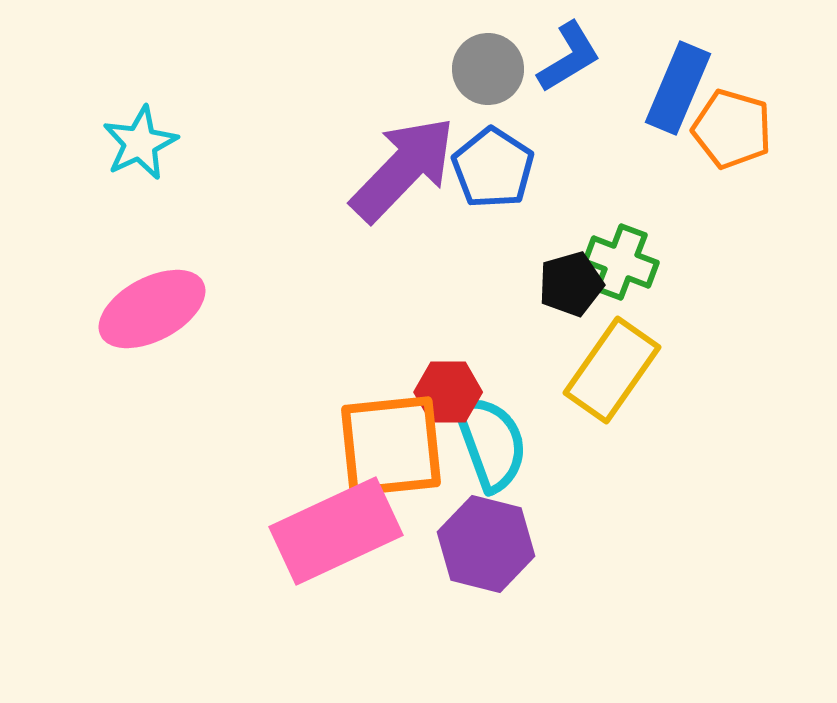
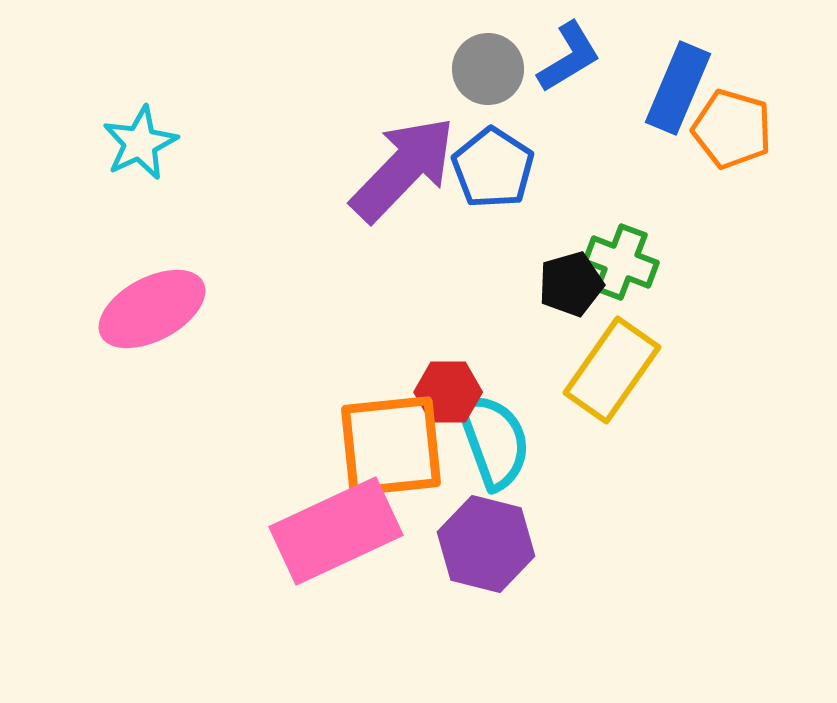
cyan semicircle: moved 3 px right, 2 px up
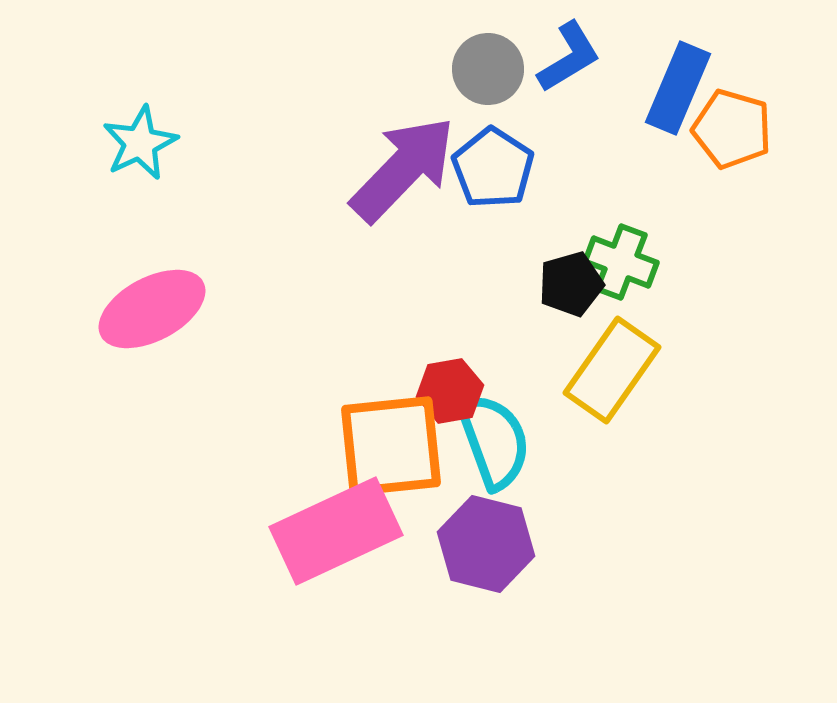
red hexagon: moved 2 px right, 1 px up; rotated 10 degrees counterclockwise
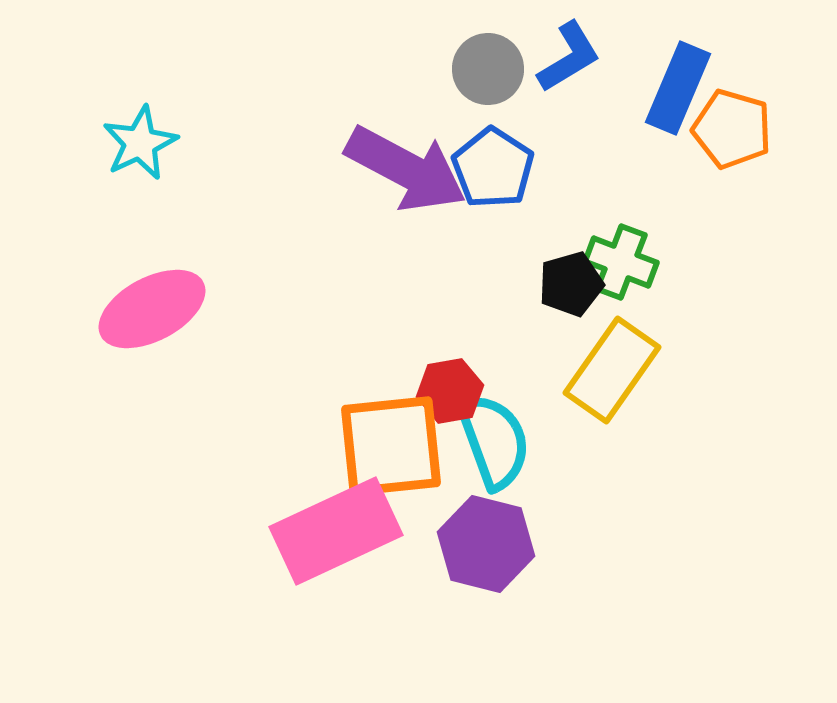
purple arrow: moved 3 px right; rotated 74 degrees clockwise
